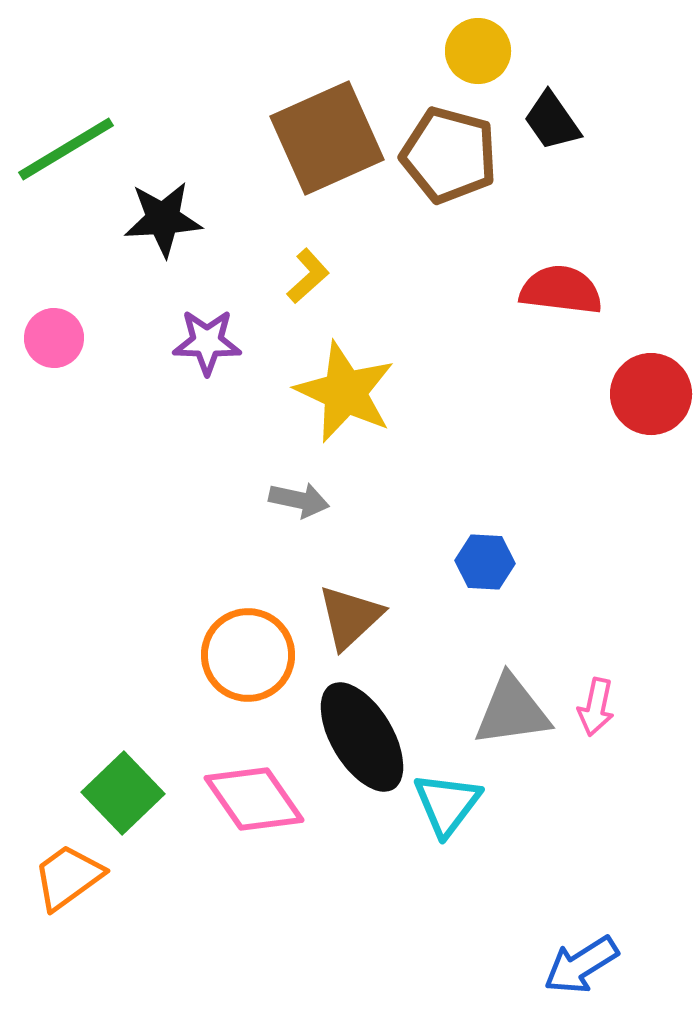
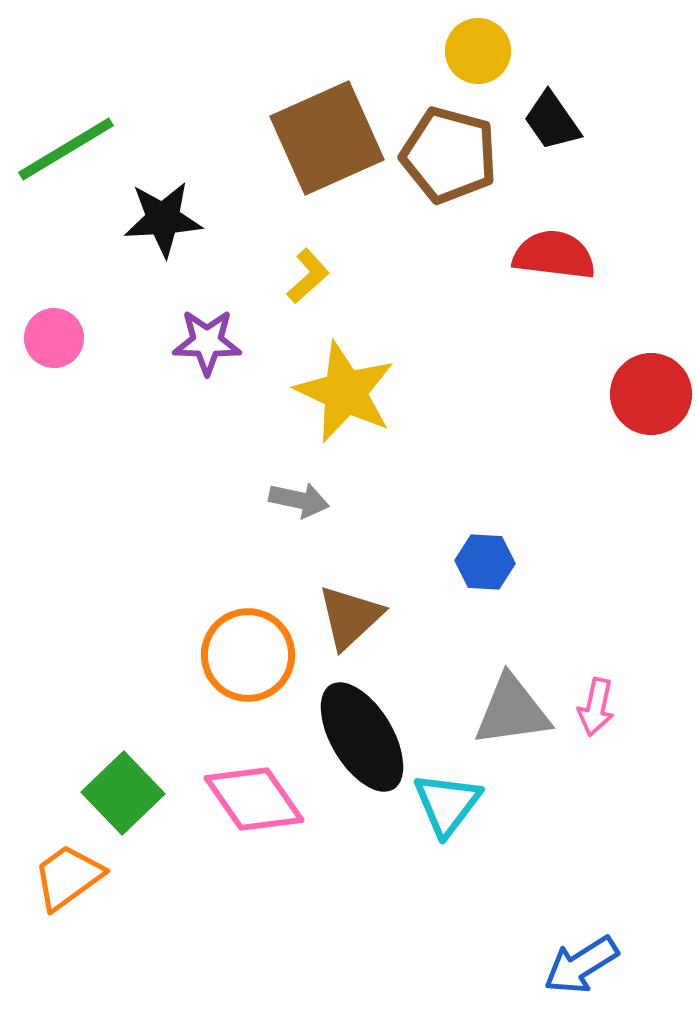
red semicircle: moved 7 px left, 35 px up
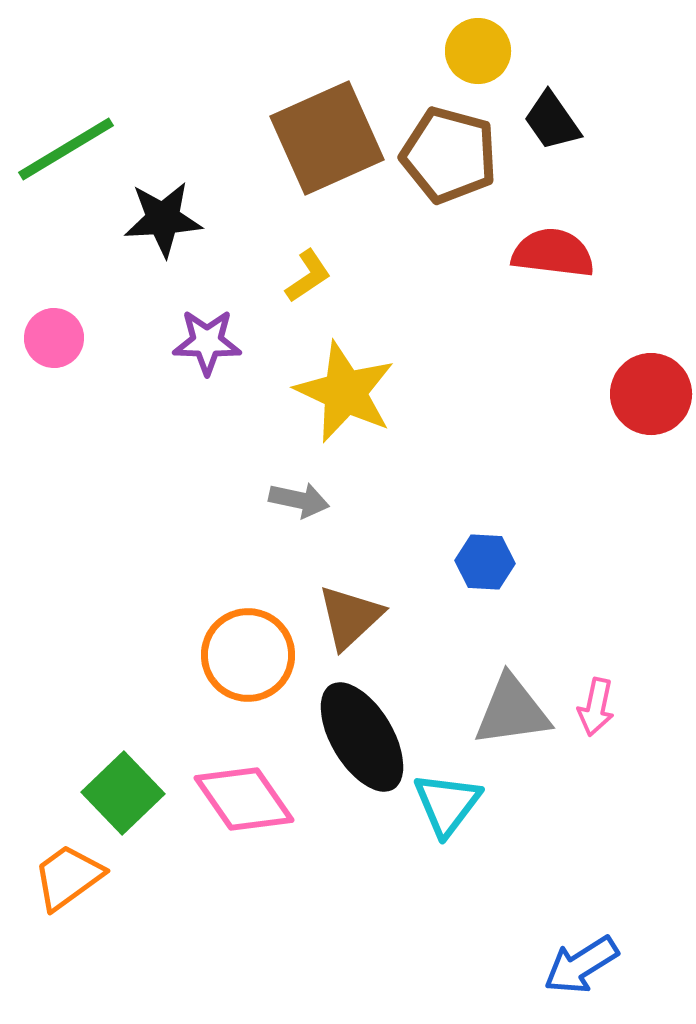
red semicircle: moved 1 px left, 2 px up
yellow L-shape: rotated 8 degrees clockwise
pink diamond: moved 10 px left
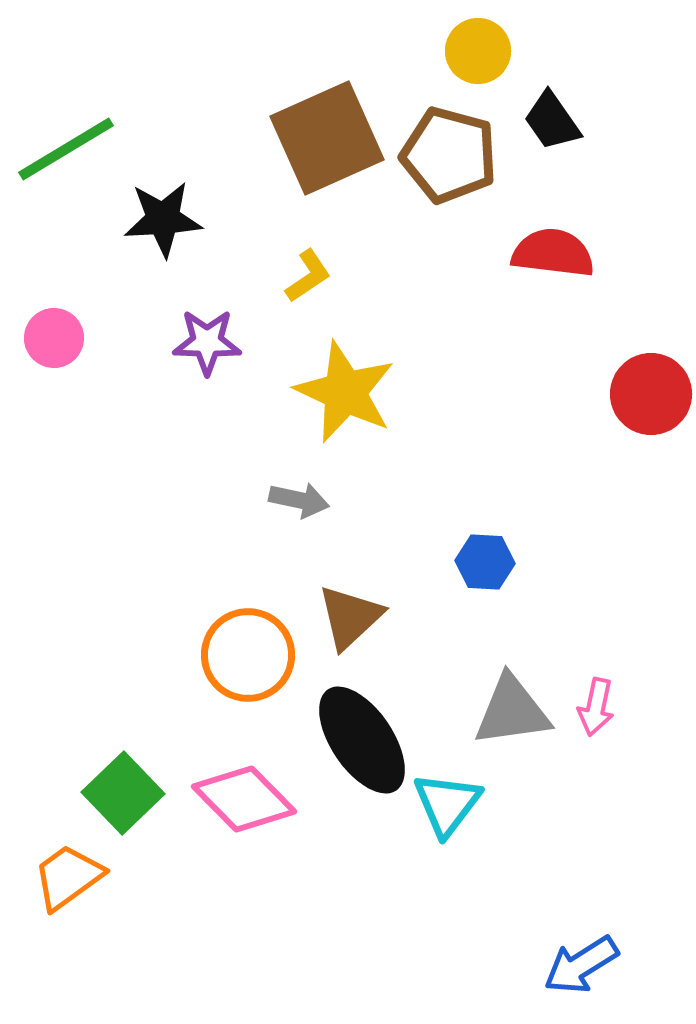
black ellipse: moved 3 px down; rotated 3 degrees counterclockwise
pink diamond: rotated 10 degrees counterclockwise
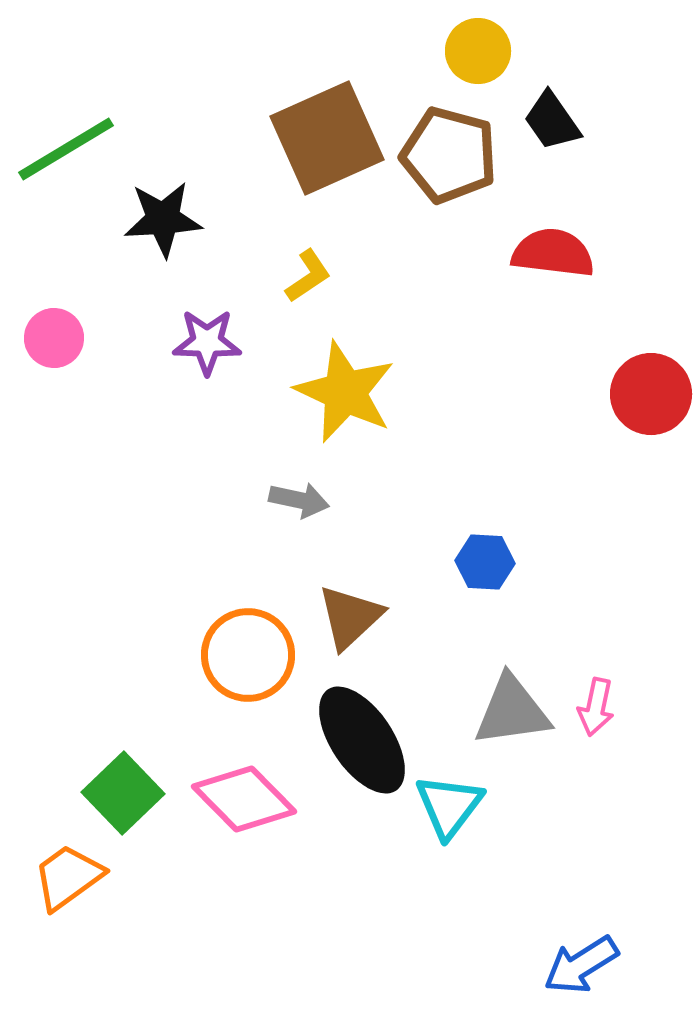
cyan triangle: moved 2 px right, 2 px down
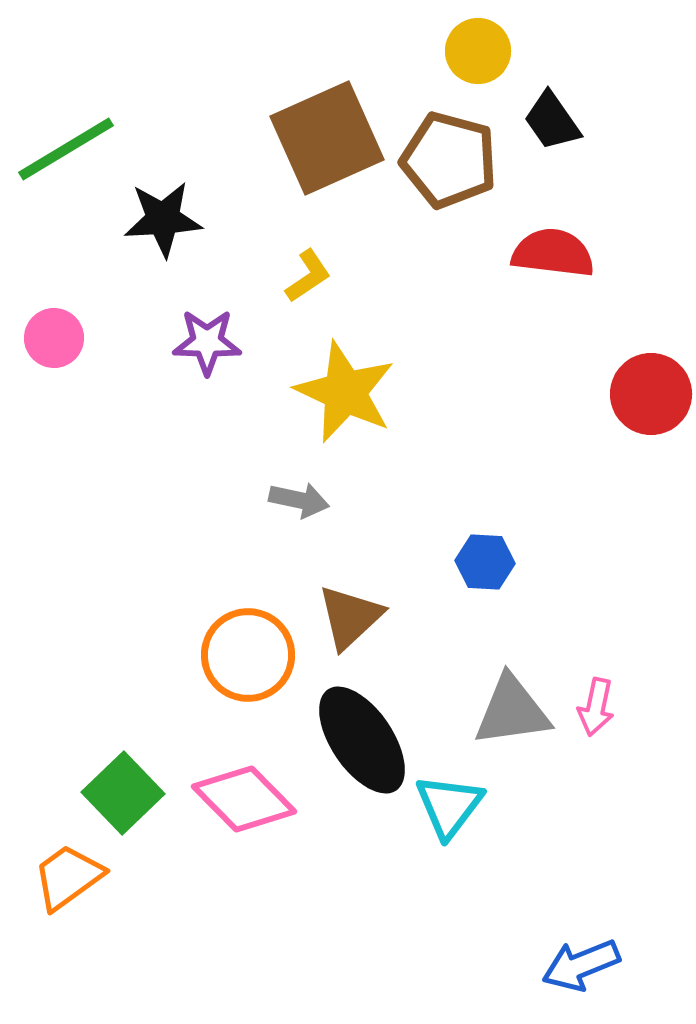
brown pentagon: moved 5 px down
blue arrow: rotated 10 degrees clockwise
